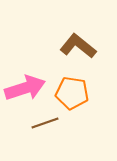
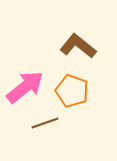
pink arrow: moved 1 px up; rotated 21 degrees counterclockwise
orange pentagon: moved 2 px up; rotated 12 degrees clockwise
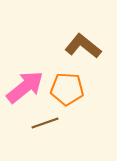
brown L-shape: moved 5 px right
orange pentagon: moved 5 px left, 2 px up; rotated 16 degrees counterclockwise
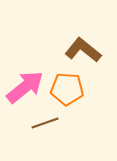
brown L-shape: moved 4 px down
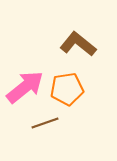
brown L-shape: moved 5 px left, 6 px up
orange pentagon: rotated 12 degrees counterclockwise
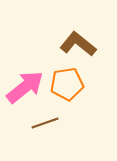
orange pentagon: moved 5 px up
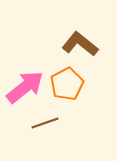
brown L-shape: moved 2 px right
orange pentagon: rotated 20 degrees counterclockwise
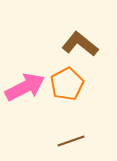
pink arrow: rotated 12 degrees clockwise
brown line: moved 26 px right, 18 px down
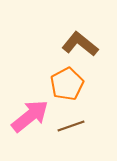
pink arrow: moved 5 px right, 29 px down; rotated 12 degrees counterclockwise
brown line: moved 15 px up
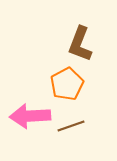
brown L-shape: rotated 108 degrees counterclockwise
pink arrow: rotated 144 degrees counterclockwise
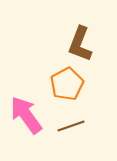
pink arrow: moved 4 px left, 1 px up; rotated 57 degrees clockwise
